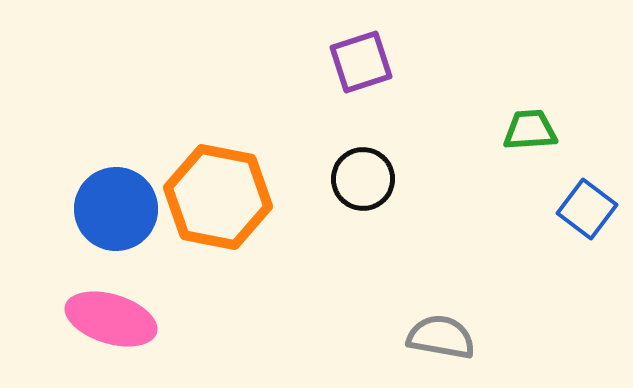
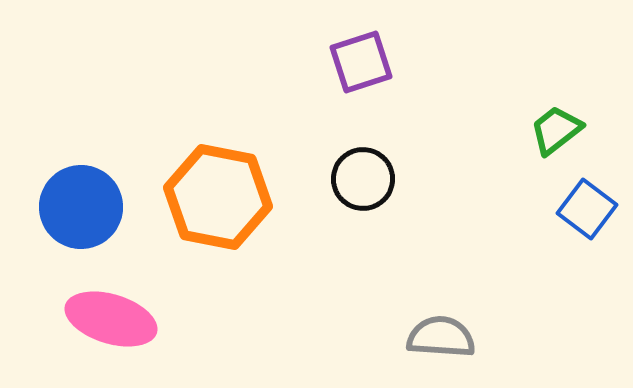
green trapezoid: moved 26 px right; rotated 34 degrees counterclockwise
blue circle: moved 35 px left, 2 px up
gray semicircle: rotated 6 degrees counterclockwise
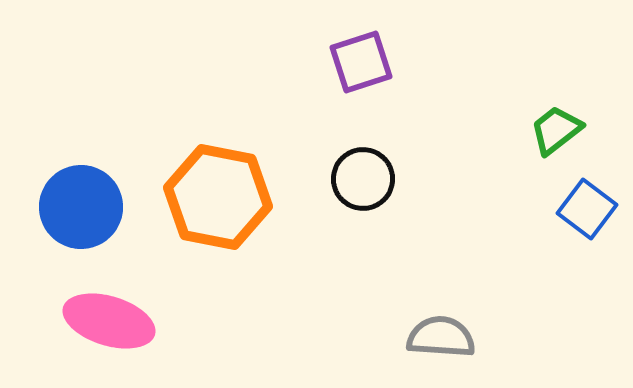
pink ellipse: moved 2 px left, 2 px down
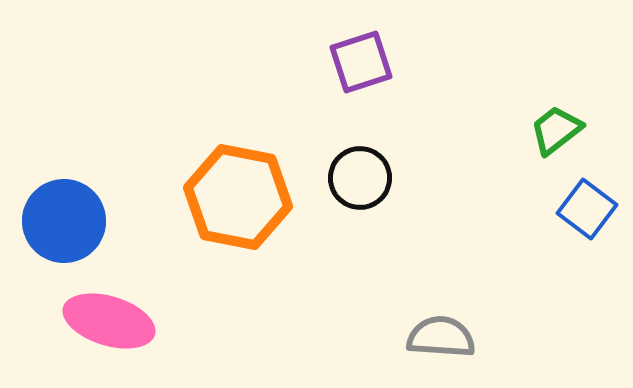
black circle: moved 3 px left, 1 px up
orange hexagon: moved 20 px right
blue circle: moved 17 px left, 14 px down
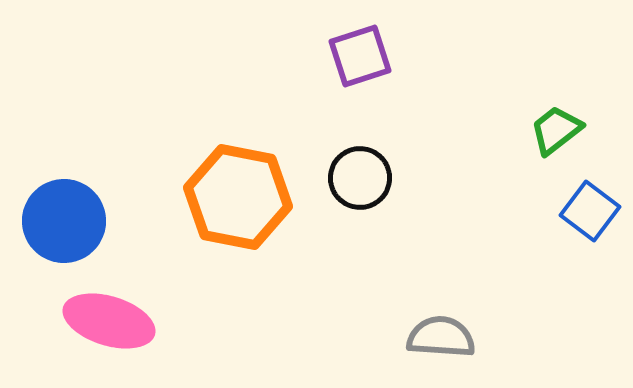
purple square: moved 1 px left, 6 px up
blue square: moved 3 px right, 2 px down
